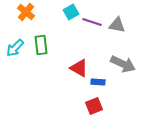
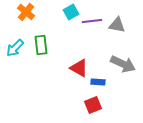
purple line: moved 1 px up; rotated 24 degrees counterclockwise
red square: moved 1 px left, 1 px up
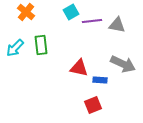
red triangle: rotated 18 degrees counterclockwise
blue rectangle: moved 2 px right, 2 px up
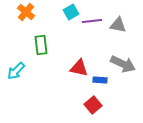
gray triangle: moved 1 px right
cyan arrow: moved 1 px right, 23 px down
red square: rotated 18 degrees counterclockwise
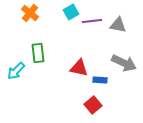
orange cross: moved 4 px right, 1 px down
green rectangle: moved 3 px left, 8 px down
gray arrow: moved 1 px right, 1 px up
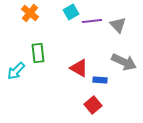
gray triangle: rotated 36 degrees clockwise
gray arrow: moved 1 px up
red triangle: rotated 18 degrees clockwise
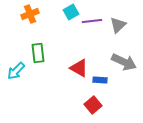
orange cross: moved 1 px down; rotated 30 degrees clockwise
gray triangle: rotated 30 degrees clockwise
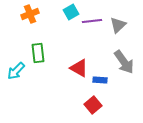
gray arrow: rotated 30 degrees clockwise
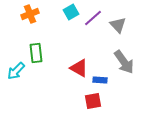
purple line: moved 1 px right, 3 px up; rotated 36 degrees counterclockwise
gray triangle: rotated 30 degrees counterclockwise
green rectangle: moved 2 px left
red square: moved 4 px up; rotated 30 degrees clockwise
